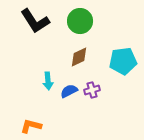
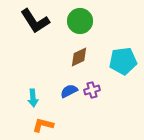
cyan arrow: moved 15 px left, 17 px down
orange L-shape: moved 12 px right, 1 px up
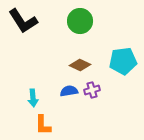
black L-shape: moved 12 px left
brown diamond: moved 1 px right, 8 px down; rotated 50 degrees clockwise
blue semicircle: rotated 18 degrees clockwise
orange L-shape: rotated 105 degrees counterclockwise
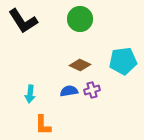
green circle: moved 2 px up
cyan arrow: moved 3 px left, 4 px up; rotated 12 degrees clockwise
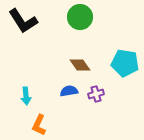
green circle: moved 2 px up
cyan pentagon: moved 2 px right, 2 px down; rotated 16 degrees clockwise
brown diamond: rotated 30 degrees clockwise
purple cross: moved 4 px right, 4 px down
cyan arrow: moved 4 px left, 2 px down; rotated 12 degrees counterclockwise
orange L-shape: moved 4 px left; rotated 25 degrees clockwise
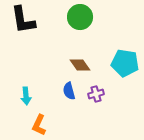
black L-shape: moved 1 px up; rotated 24 degrees clockwise
blue semicircle: rotated 96 degrees counterclockwise
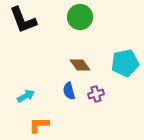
black L-shape: rotated 12 degrees counterclockwise
cyan pentagon: rotated 20 degrees counterclockwise
cyan arrow: rotated 114 degrees counterclockwise
orange L-shape: rotated 65 degrees clockwise
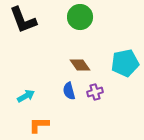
purple cross: moved 1 px left, 2 px up
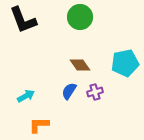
blue semicircle: rotated 48 degrees clockwise
